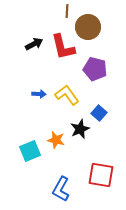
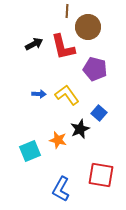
orange star: moved 2 px right
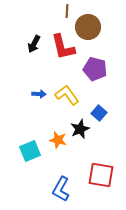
black arrow: rotated 144 degrees clockwise
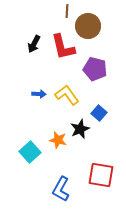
brown circle: moved 1 px up
cyan square: moved 1 px down; rotated 20 degrees counterclockwise
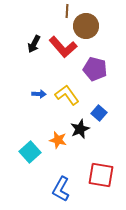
brown circle: moved 2 px left
red L-shape: rotated 28 degrees counterclockwise
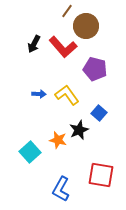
brown line: rotated 32 degrees clockwise
black star: moved 1 px left, 1 px down
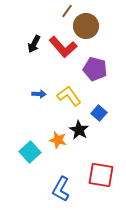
yellow L-shape: moved 2 px right, 1 px down
black star: rotated 18 degrees counterclockwise
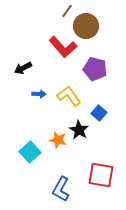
black arrow: moved 11 px left, 24 px down; rotated 36 degrees clockwise
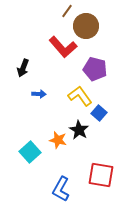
black arrow: rotated 42 degrees counterclockwise
yellow L-shape: moved 11 px right
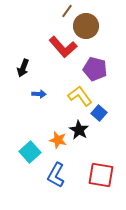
blue L-shape: moved 5 px left, 14 px up
